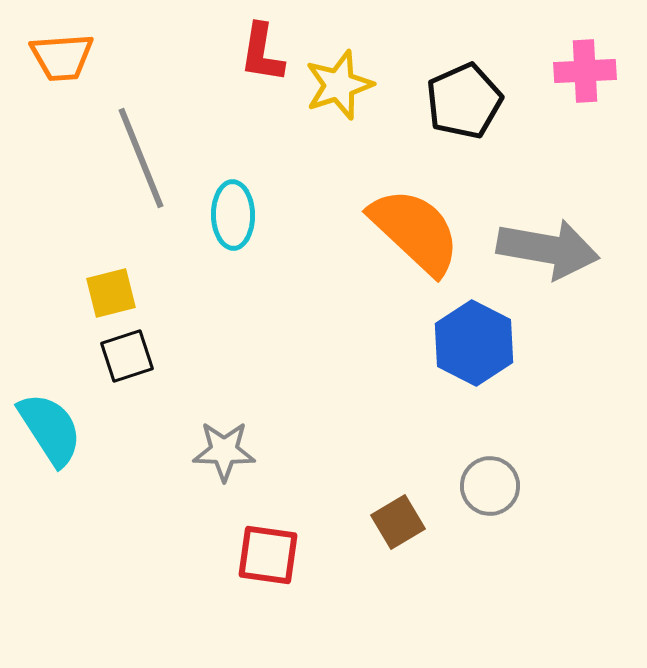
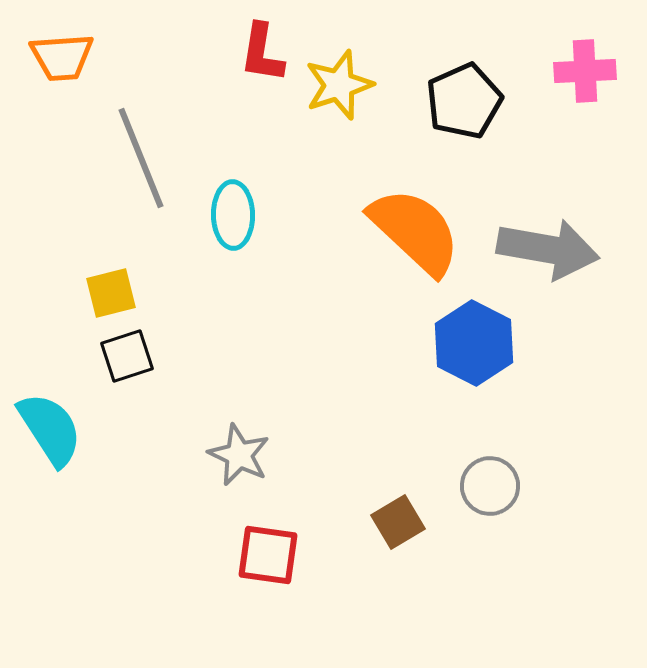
gray star: moved 15 px right, 4 px down; rotated 24 degrees clockwise
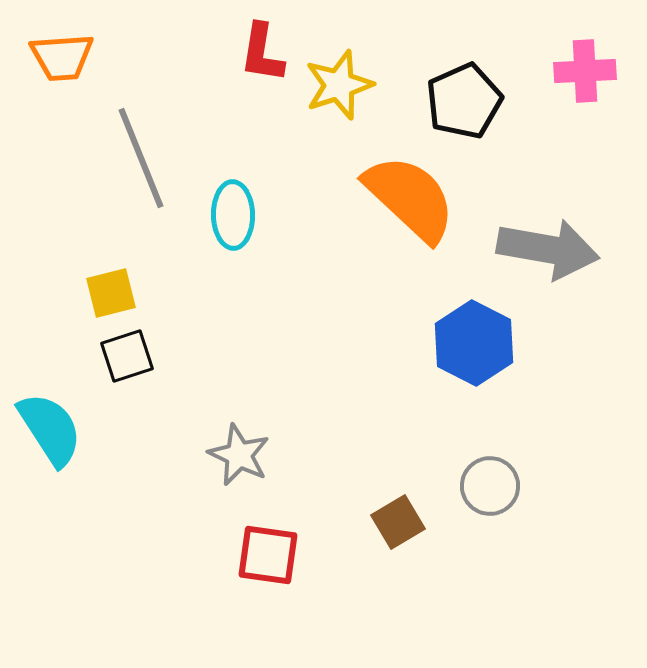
orange semicircle: moved 5 px left, 33 px up
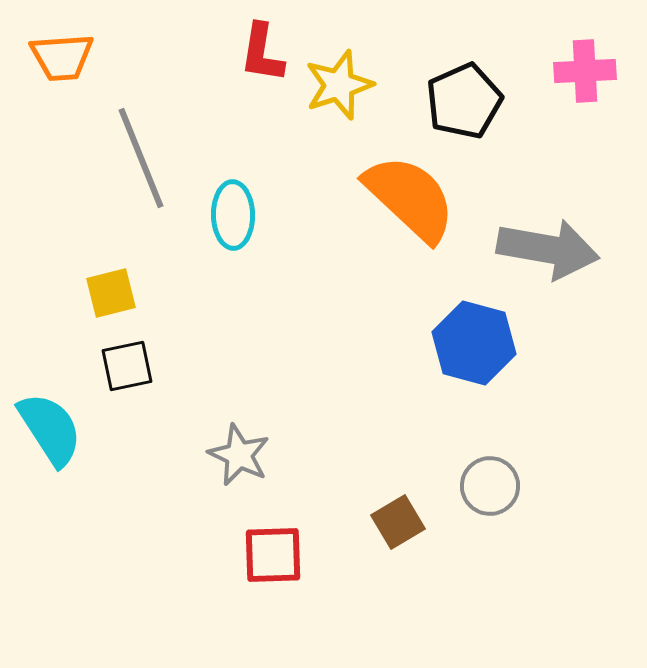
blue hexagon: rotated 12 degrees counterclockwise
black square: moved 10 px down; rotated 6 degrees clockwise
red square: moved 5 px right; rotated 10 degrees counterclockwise
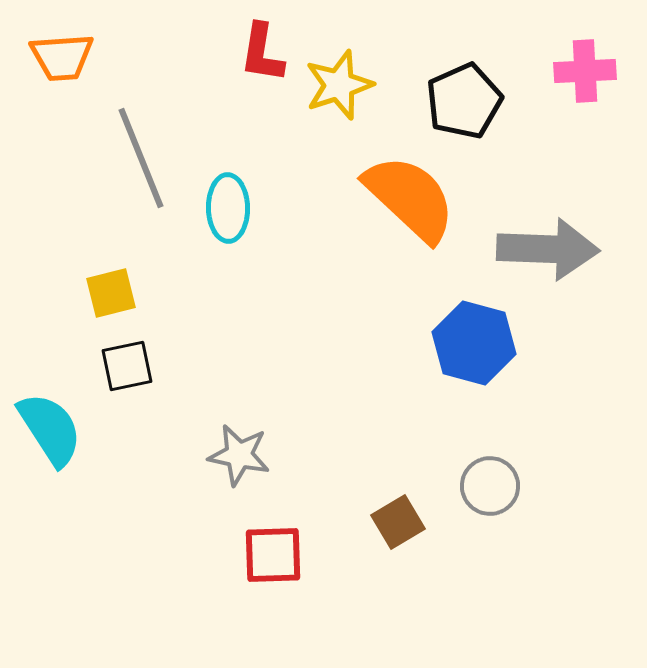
cyan ellipse: moved 5 px left, 7 px up
gray arrow: rotated 8 degrees counterclockwise
gray star: rotated 14 degrees counterclockwise
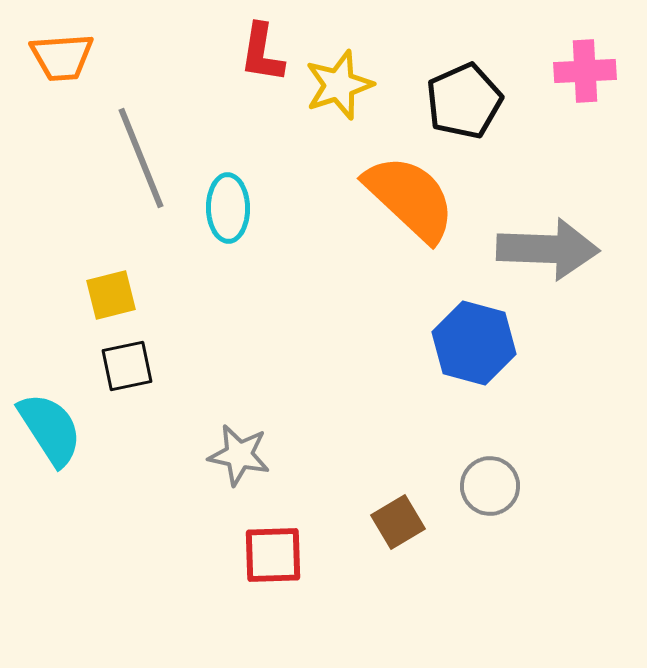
yellow square: moved 2 px down
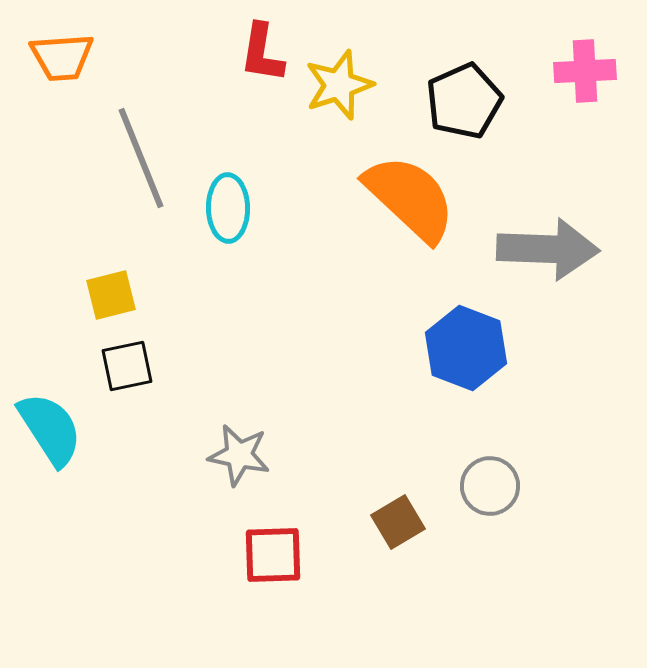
blue hexagon: moved 8 px left, 5 px down; rotated 6 degrees clockwise
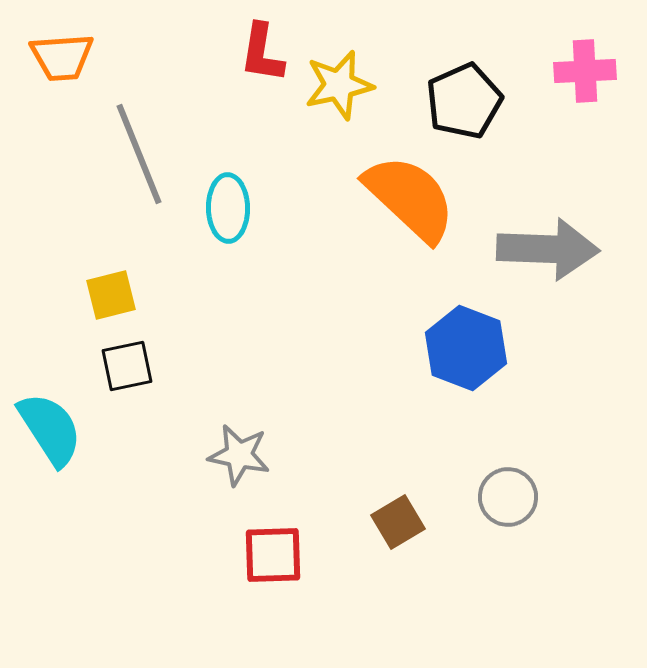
yellow star: rotated 6 degrees clockwise
gray line: moved 2 px left, 4 px up
gray circle: moved 18 px right, 11 px down
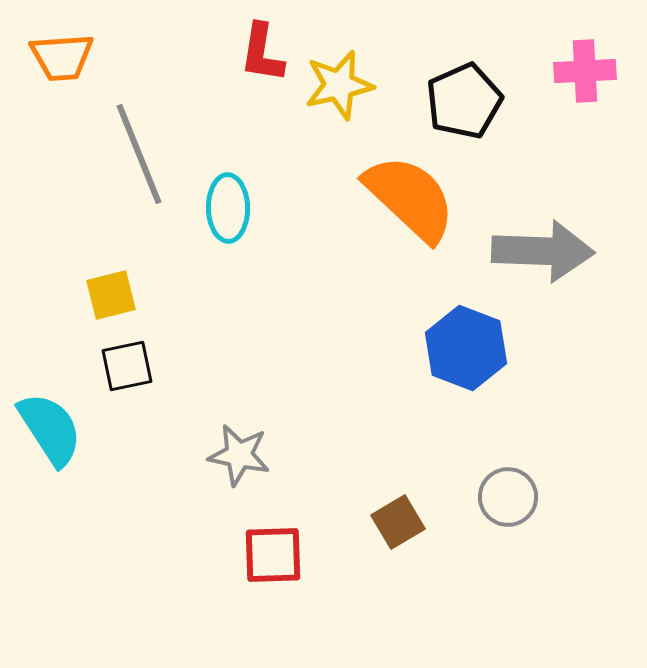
gray arrow: moved 5 px left, 2 px down
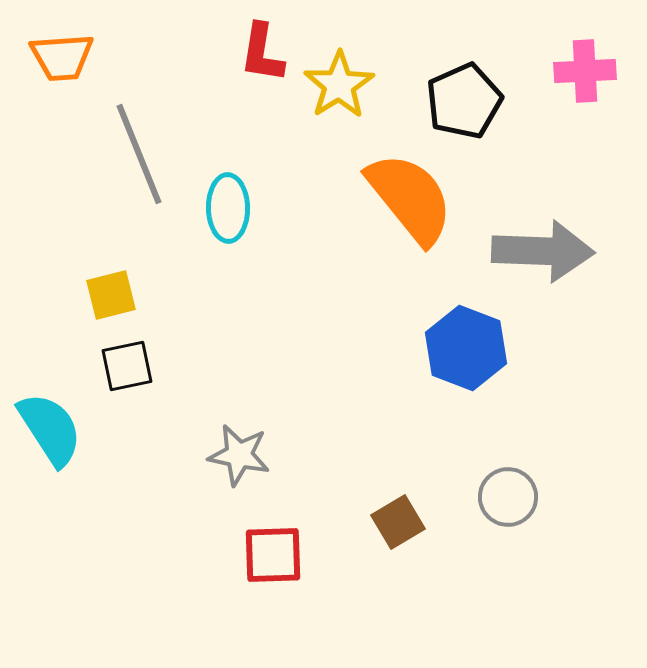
yellow star: rotated 20 degrees counterclockwise
orange semicircle: rotated 8 degrees clockwise
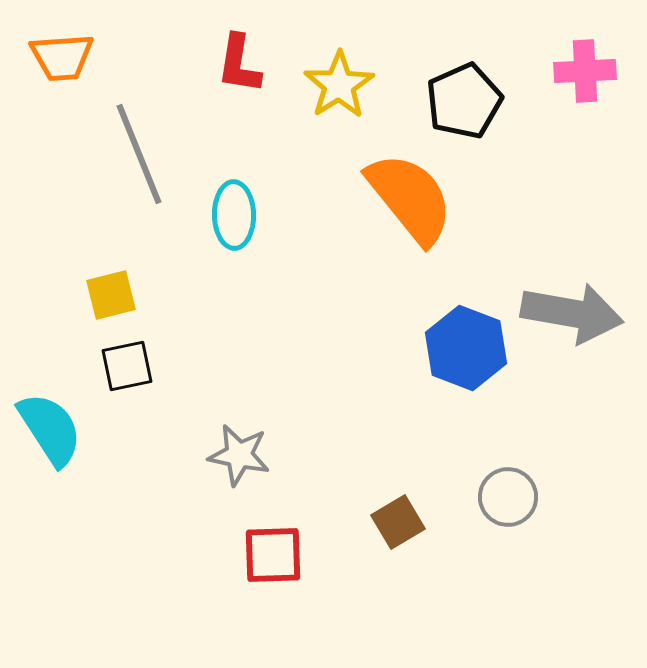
red L-shape: moved 23 px left, 11 px down
cyan ellipse: moved 6 px right, 7 px down
gray arrow: moved 29 px right, 62 px down; rotated 8 degrees clockwise
